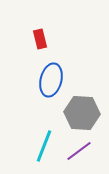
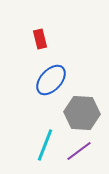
blue ellipse: rotated 28 degrees clockwise
cyan line: moved 1 px right, 1 px up
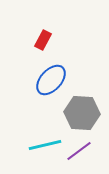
red rectangle: moved 3 px right, 1 px down; rotated 42 degrees clockwise
cyan line: rotated 56 degrees clockwise
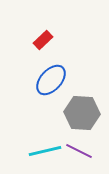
red rectangle: rotated 18 degrees clockwise
cyan line: moved 6 px down
purple line: rotated 64 degrees clockwise
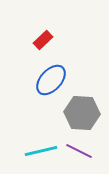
cyan line: moved 4 px left
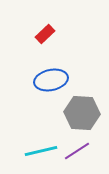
red rectangle: moved 2 px right, 6 px up
blue ellipse: rotated 36 degrees clockwise
purple line: moved 2 px left; rotated 60 degrees counterclockwise
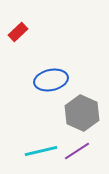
red rectangle: moved 27 px left, 2 px up
gray hexagon: rotated 20 degrees clockwise
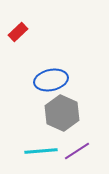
gray hexagon: moved 20 px left
cyan line: rotated 8 degrees clockwise
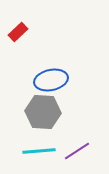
gray hexagon: moved 19 px left, 1 px up; rotated 20 degrees counterclockwise
cyan line: moved 2 px left
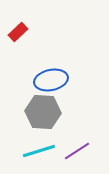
cyan line: rotated 12 degrees counterclockwise
